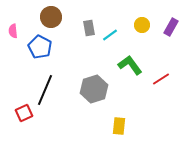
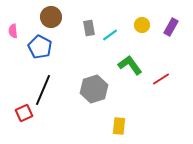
black line: moved 2 px left
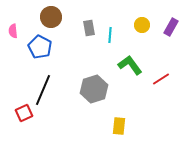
cyan line: rotated 49 degrees counterclockwise
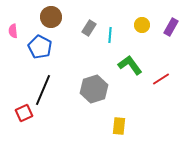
gray rectangle: rotated 42 degrees clockwise
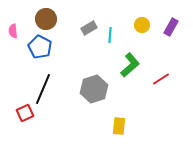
brown circle: moved 5 px left, 2 px down
gray rectangle: rotated 28 degrees clockwise
green L-shape: rotated 85 degrees clockwise
black line: moved 1 px up
red square: moved 1 px right
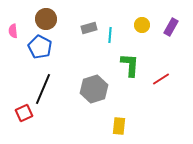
gray rectangle: rotated 14 degrees clockwise
green L-shape: rotated 45 degrees counterclockwise
red square: moved 1 px left
